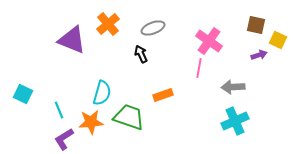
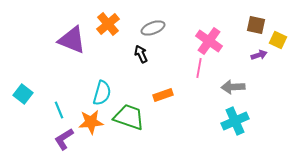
cyan square: rotated 12 degrees clockwise
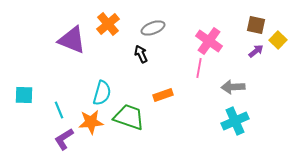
yellow square: rotated 18 degrees clockwise
purple arrow: moved 3 px left, 4 px up; rotated 21 degrees counterclockwise
cyan square: moved 1 px right, 1 px down; rotated 36 degrees counterclockwise
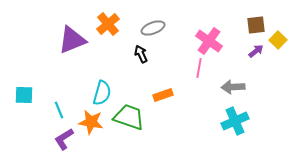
brown square: rotated 18 degrees counterclockwise
purple triangle: rotated 44 degrees counterclockwise
orange star: rotated 15 degrees clockwise
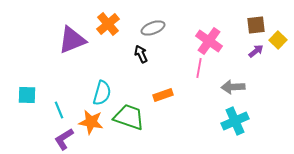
cyan square: moved 3 px right
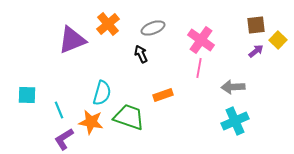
pink cross: moved 8 px left, 1 px up
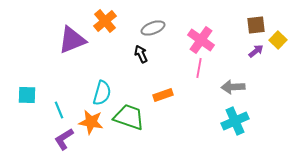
orange cross: moved 3 px left, 3 px up
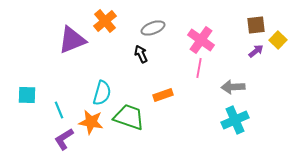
cyan cross: moved 1 px up
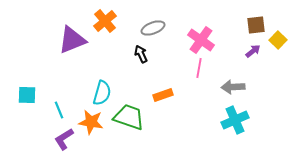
purple arrow: moved 3 px left
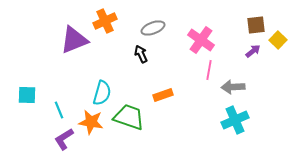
orange cross: rotated 15 degrees clockwise
purple triangle: moved 2 px right
pink line: moved 10 px right, 2 px down
